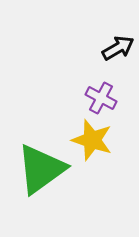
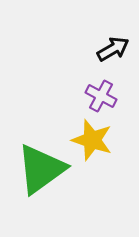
black arrow: moved 5 px left, 1 px down
purple cross: moved 2 px up
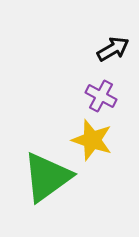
green triangle: moved 6 px right, 8 px down
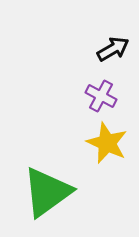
yellow star: moved 15 px right, 3 px down; rotated 6 degrees clockwise
green triangle: moved 15 px down
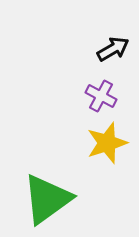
yellow star: rotated 30 degrees clockwise
green triangle: moved 7 px down
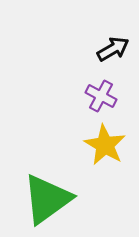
yellow star: moved 2 px left, 2 px down; rotated 24 degrees counterclockwise
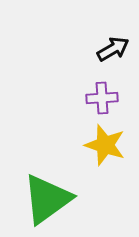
purple cross: moved 1 px right, 2 px down; rotated 32 degrees counterclockwise
yellow star: rotated 12 degrees counterclockwise
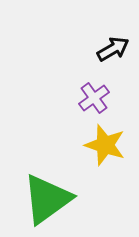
purple cross: moved 8 px left; rotated 32 degrees counterclockwise
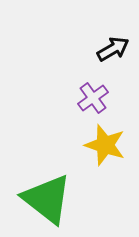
purple cross: moved 1 px left
green triangle: rotated 46 degrees counterclockwise
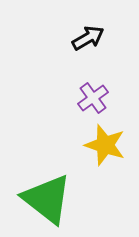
black arrow: moved 25 px left, 11 px up
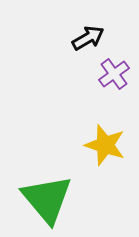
purple cross: moved 21 px right, 24 px up
green triangle: rotated 12 degrees clockwise
